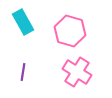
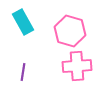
pink cross: moved 6 px up; rotated 36 degrees counterclockwise
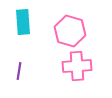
cyan rectangle: rotated 25 degrees clockwise
purple line: moved 4 px left, 1 px up
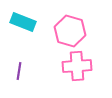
cyan rectangle: rotated 65 degrees counterclockwise
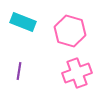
pink cross: moved 7 px down; rotated 16 degrees counterclockwise
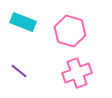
purple line: rotated 60 degrees counterclockwise
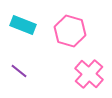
cyan rectangle: moved 3 px down
pink cross: moved 12 px right, 1 px down; rotated 28 degrees counterclockwise
